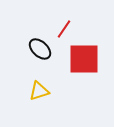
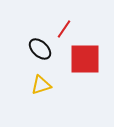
red square: moved 1 px right
yellow triangle: moved 2 px right, 6 px up
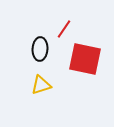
black ellipse: rotated 50 degrees clockwise
red square: rotated 12 degrees clockwise
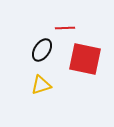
red line: moved 1 px right, 1 px up; rotated 54 degrees clockwise
black ellipse: moved 2 px right, 1 px down; rotated 30 degrees clockwise
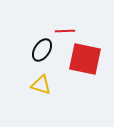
red line: moved 3 px down
yellow triangle: rotated 35 degrees clockwise
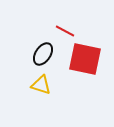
red line: rotated 30 degrees clockwise
black ellipse: moved 1 px right, 4 px down
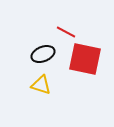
red line: moved 1 px right, 1 px down
black ellipse: rotated 35 degrees clockwise
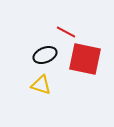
black ellipse: moved 2 px right, 1 px down
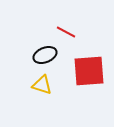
red square: moved 4 px right, 12 px down; rotated 16 degrees counterclockwise
yellow triangle: moved 1 px right
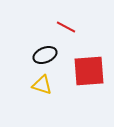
red line: moved 5 px up
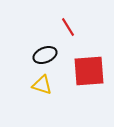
red line: moved 2 px right; rotated 30 degrees clockwise
